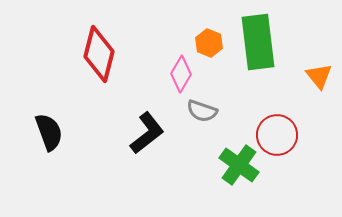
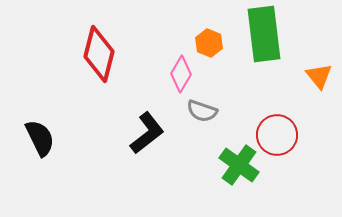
green rectangle: moved 6 px right, 8 px up
black semicircle: moved 9 px left, 6 px down; rotated 6 degrees counterclockwise
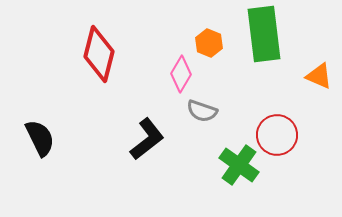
orange triangle: rotated 28 degrees counterclockwise
black L-shape: moved 6 px down
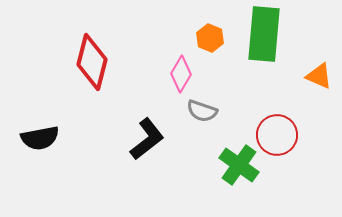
green rectangle: rotated 12 degrees clockwise
orange hexagon: moved 1 px right, 5 px up
red diamond: moved 7 px left, 8 px down
black semicircle: rotated 105 degrees clockwise
